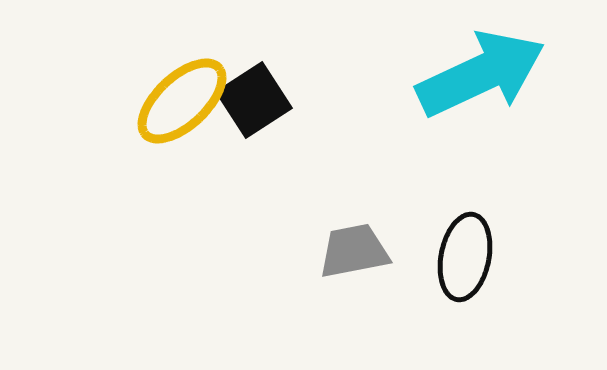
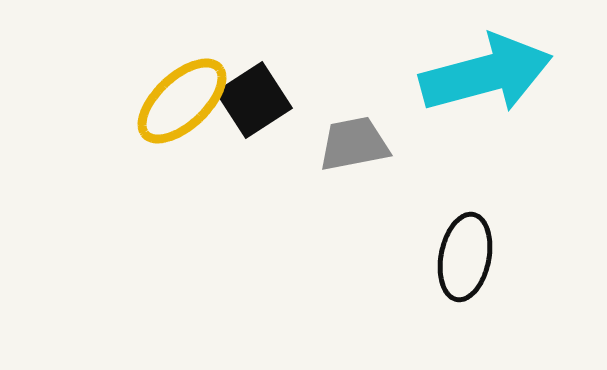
cyan arrow: moved 5 px right; rotated 10 degrees clockwise
gray trapezoid: moved 107 px up
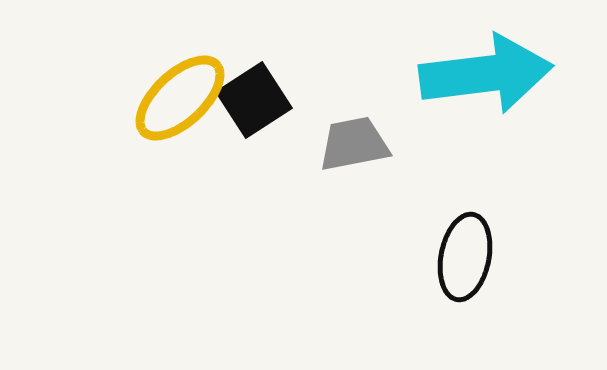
cyan arrow: rotated 8 degrees clockwise
yellow ellipse: moved 2 px left, 3 px up
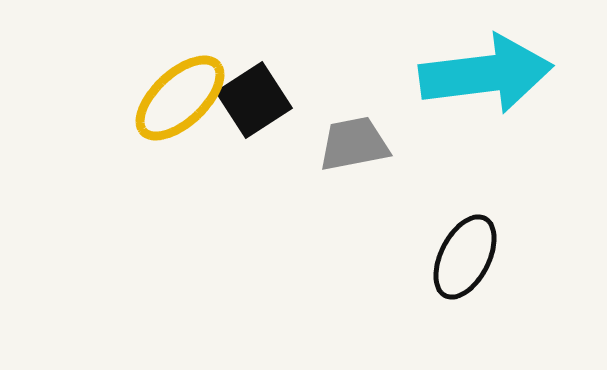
black ellipse: rotated 16 degrees clockwise
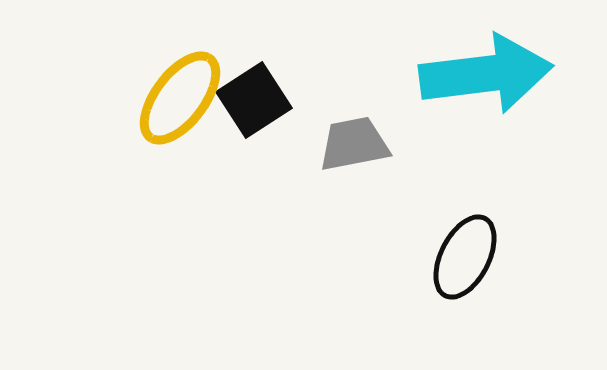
yellow ellipse: rotated 10 degrees counterclockwise
